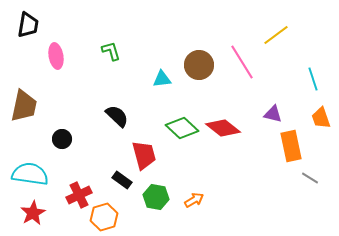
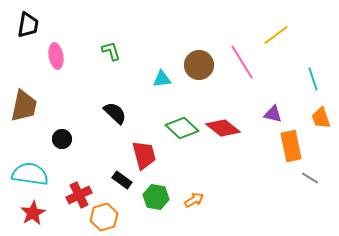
black semicircle: moved 2 px left, 3 px up
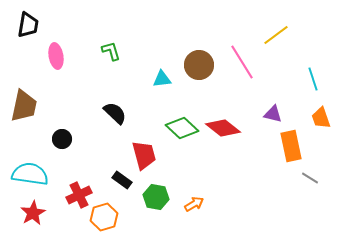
orange arrow: moved 4 px down
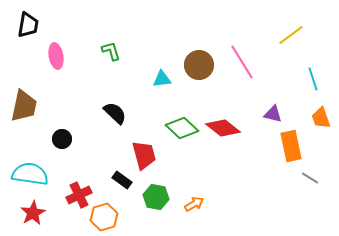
yellow line: moved 15 px right
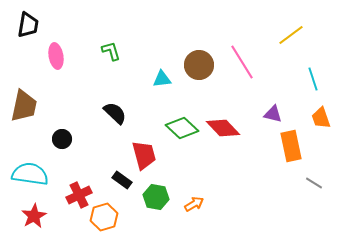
red diamond: rotated 8 degrees clockwise
gray line: moved 4 px right, 5 px down
red star: moved 1 px right, 3 px down
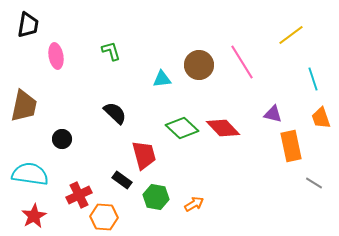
orange hexagon: rotated 20 degrees clockwise
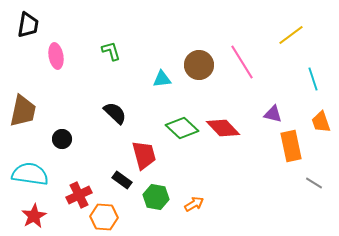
brown trapezoid: moved 1 px left, 5 px down
orange trapezoid: moved 4 px down
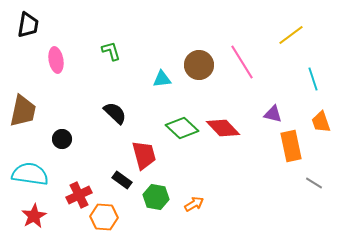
pink ellipse: moved 4 px down
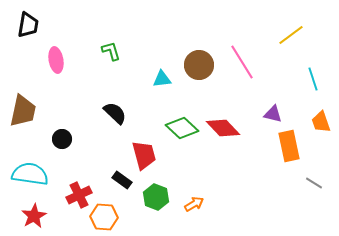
orange rectangle: moved 2 px left
green hexagon: rotated 10 degrees clockwise
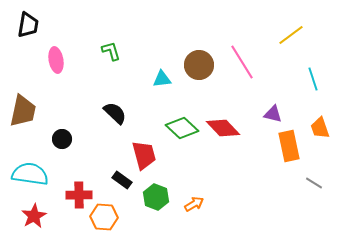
orange trapezoid: moved 1 px left, 6 px down
red cross: rotated 25 degrees clockwise
